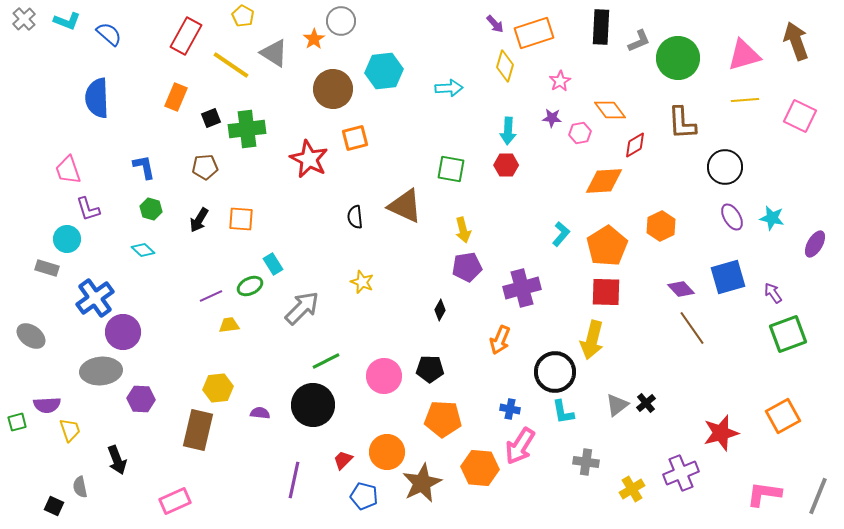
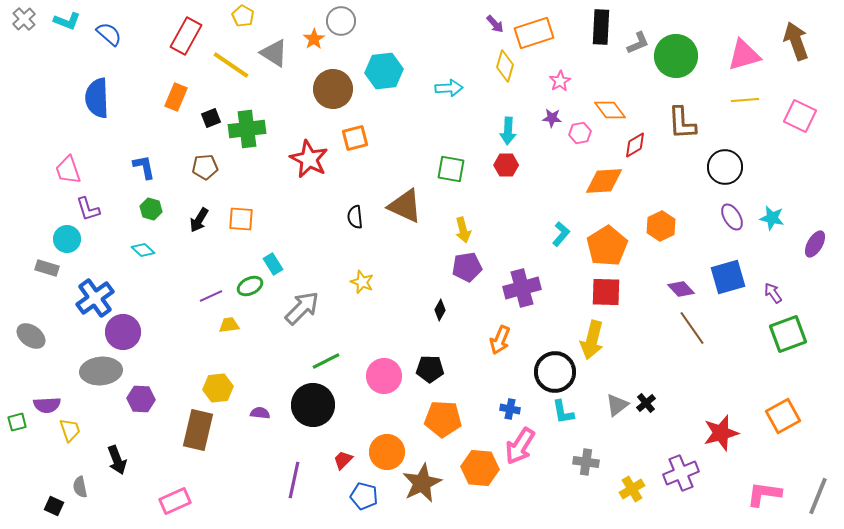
gray L-shape at (639, 41): moved 1 px left, 2 px down
green circle at (678, 58): moved 2 px left, 2 px up
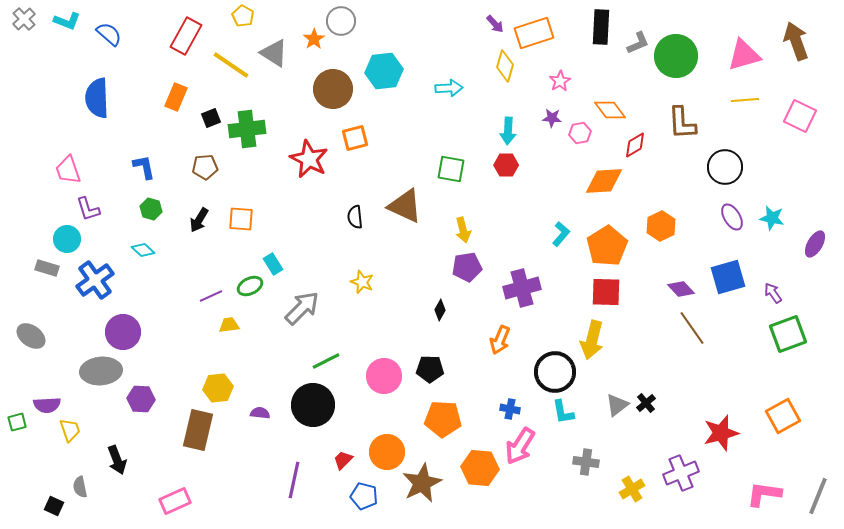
blue cross at (95, 298): moved 18 px up
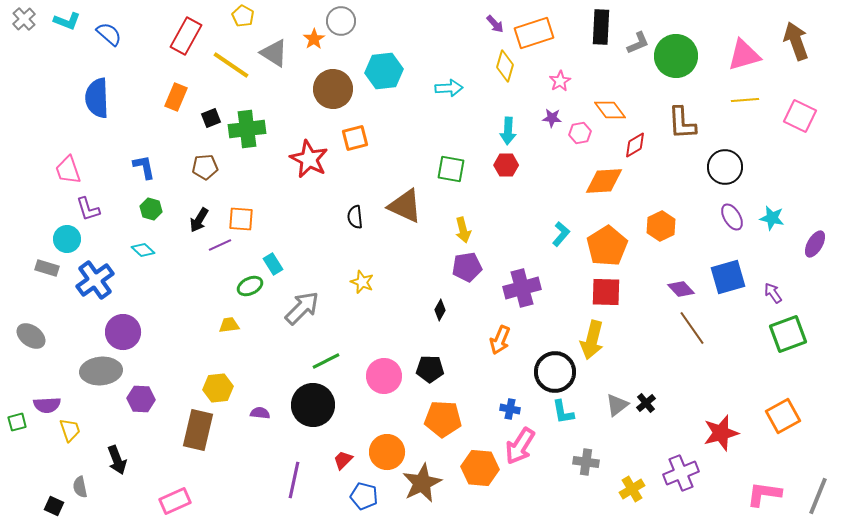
purple line at (211, 296): moved 9 px right, 51 px up
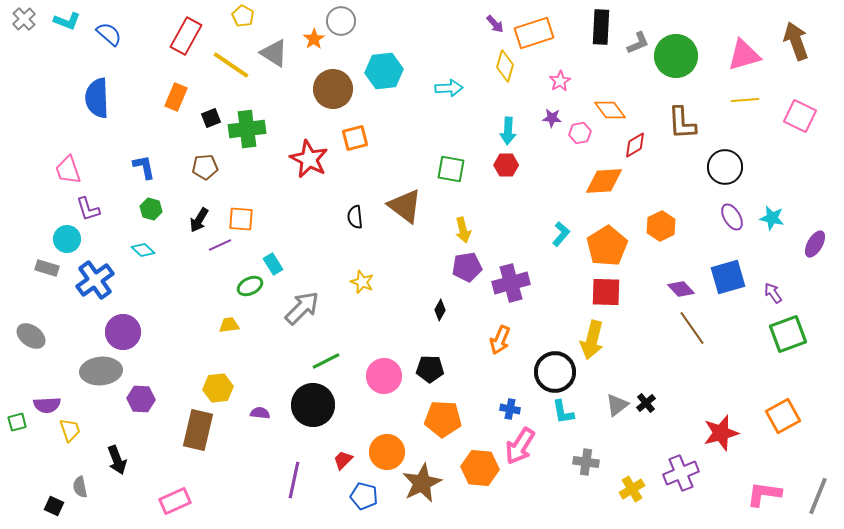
brown triangle at (405, 206): rotated 12 degrees clockwise
purple cross at (522, 288): moved 11 px left, 5 px up
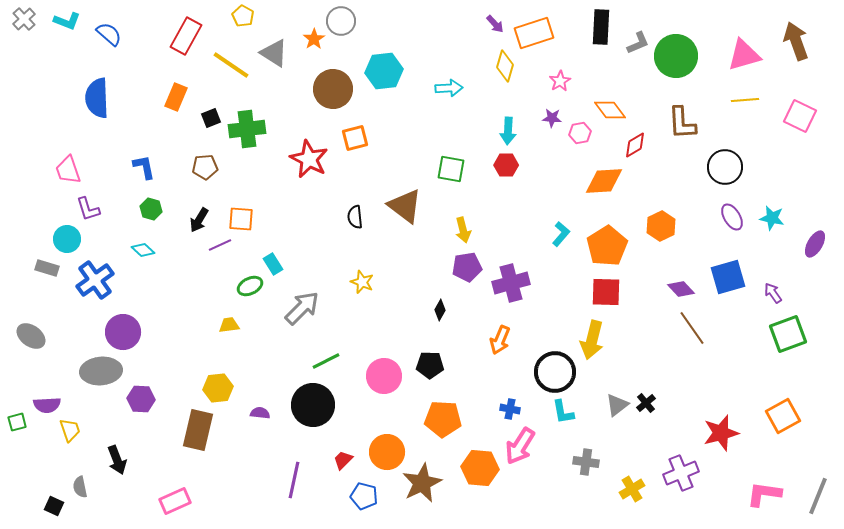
black pentagon at (430, 369): moved 4 px up
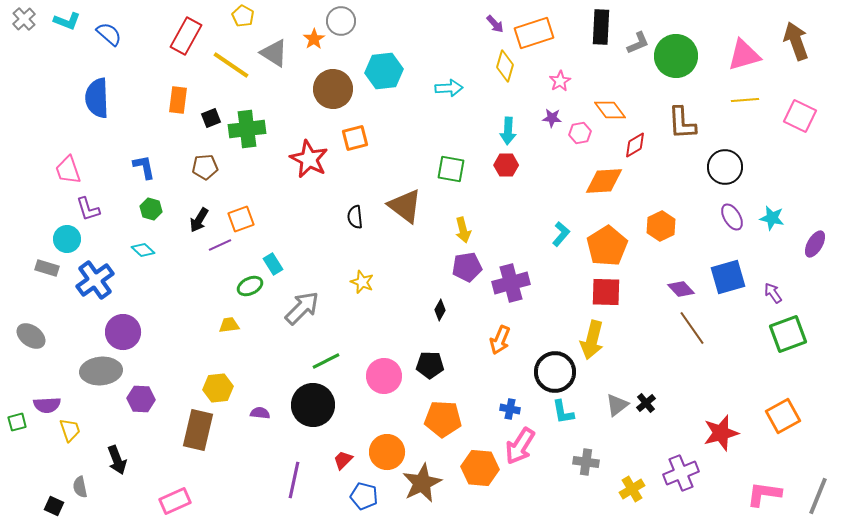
orange rectangle at (176, 97): moved 2 px right, 3 px down; rotated 16 degrees counterclockwise
orange square at (241, 219): rotated 24 degrees counterclockwise
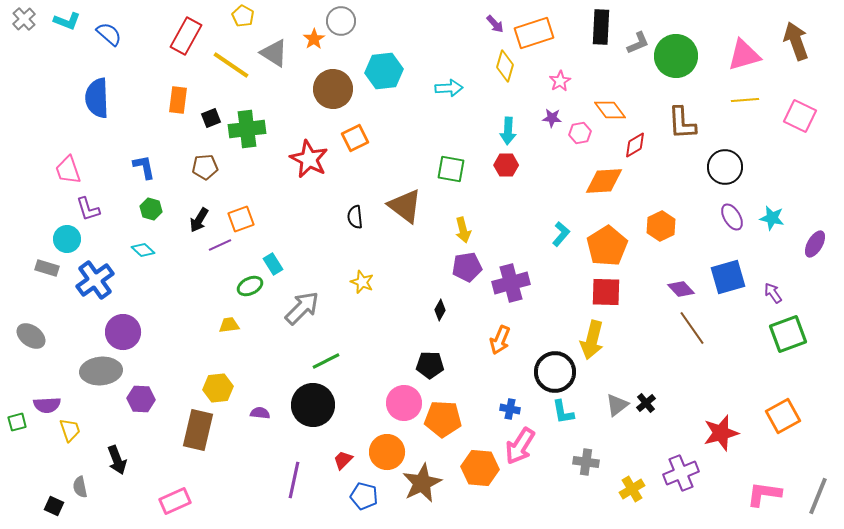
orange square at (355, 138): rotated 12 degrees counterclockwise
pink circle at (384, 376): moved 20 px right, 27 px down
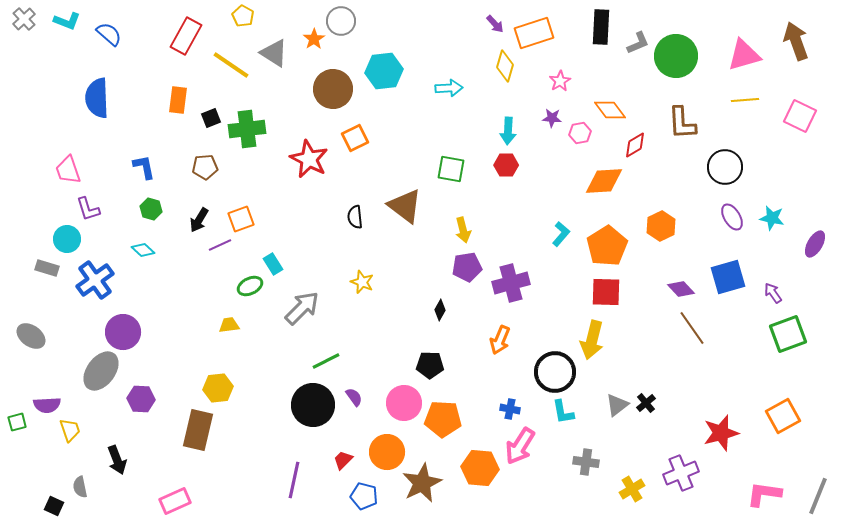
gray ellipse at (101, 371): rotated 48 degrees counterclockwise
purple semicircle at (260, 413): moved 94 px right, 16 px up; rotated 48 degrees clockwise
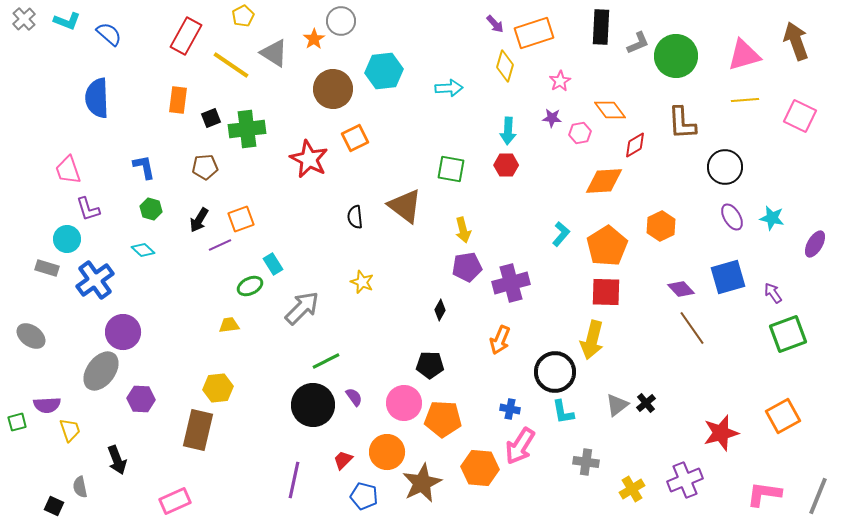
yellow pentagon at (243, 16): rotated 15 degrees clockwise
purple cross at (681, 473): moved 4 px right, 7 px down
